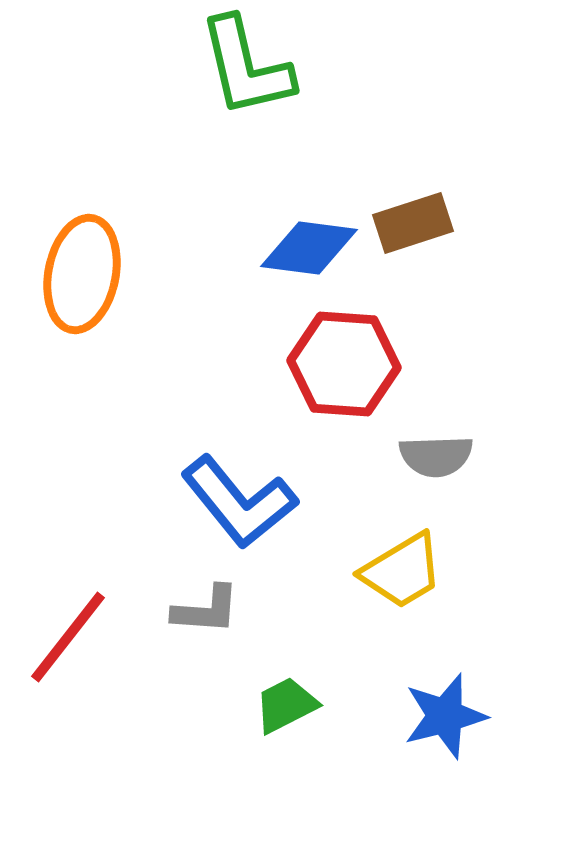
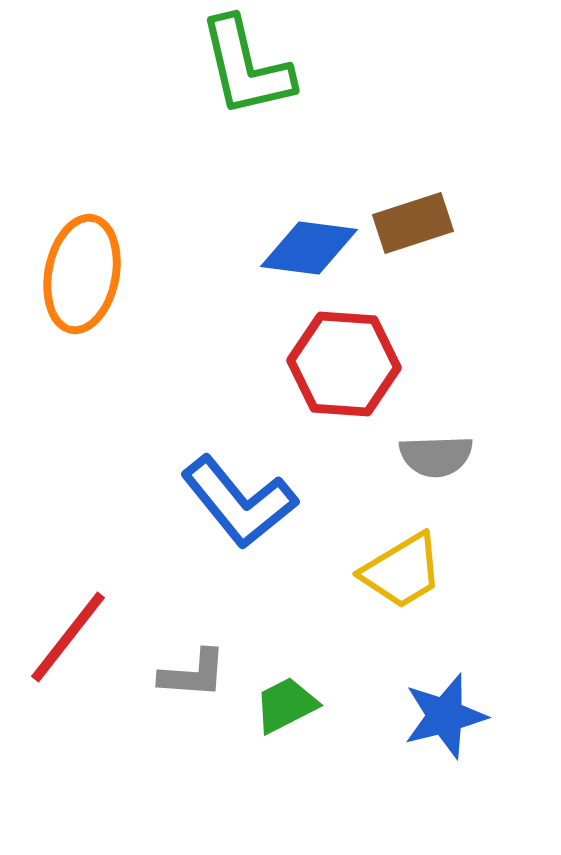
gray L-shape: moved 13 px left, 64 px down
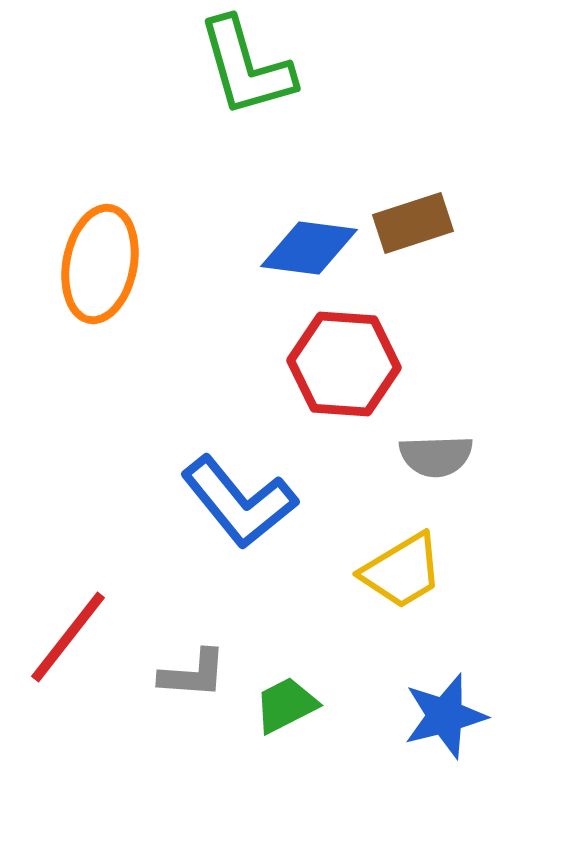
green L-shape: rotated 3 degrees counterclockwise
orange ellipse: moved 18 px right, 10 px up
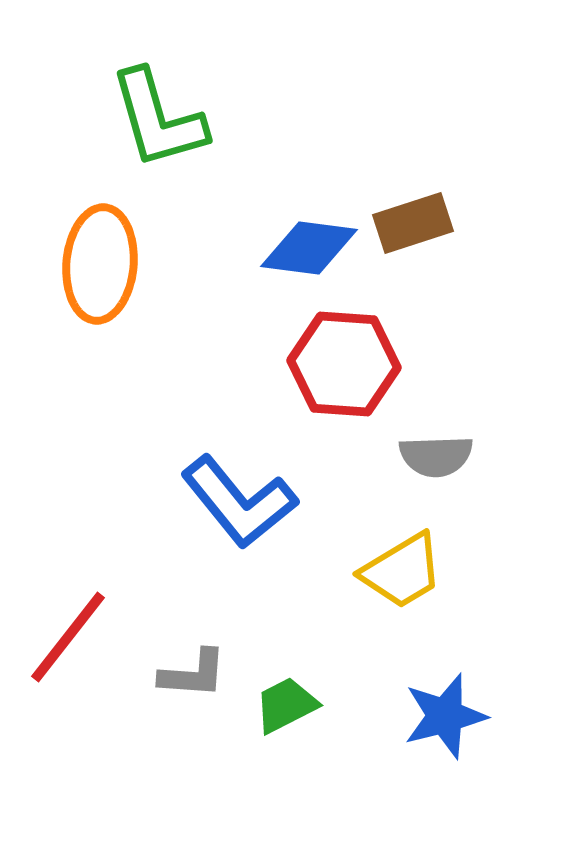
green L-shape: moved 88 px left, 52 px down
orange ellipse: rotated 6 degrees counterclockwise
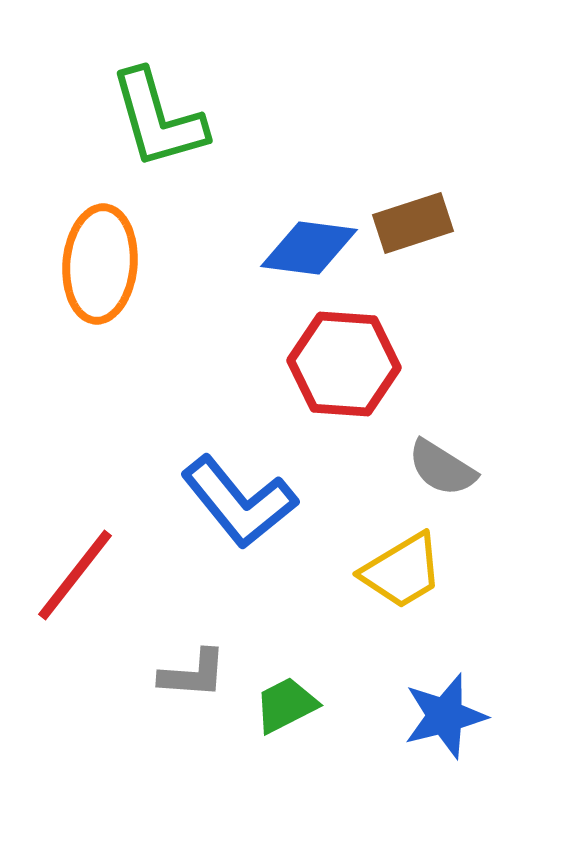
gray semicircle: moved 6 px right, 12 px down; rotated 34 degrees clockwise
red line: moved 7 px right, 62 px up
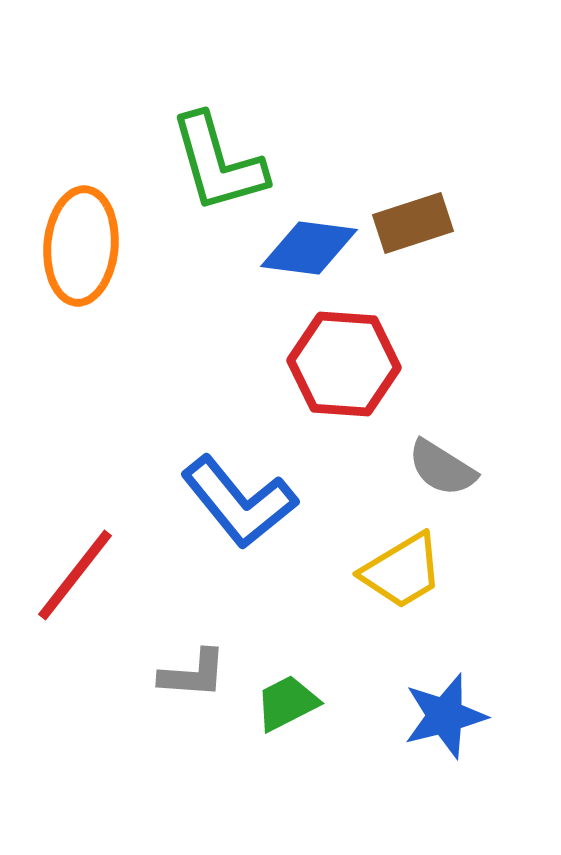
green L-shape: moved 60 px right, 44 px down
orange ellipse: moved 19 px left, 18 px up
green trapezoid: moved 1 px right, 2 px up
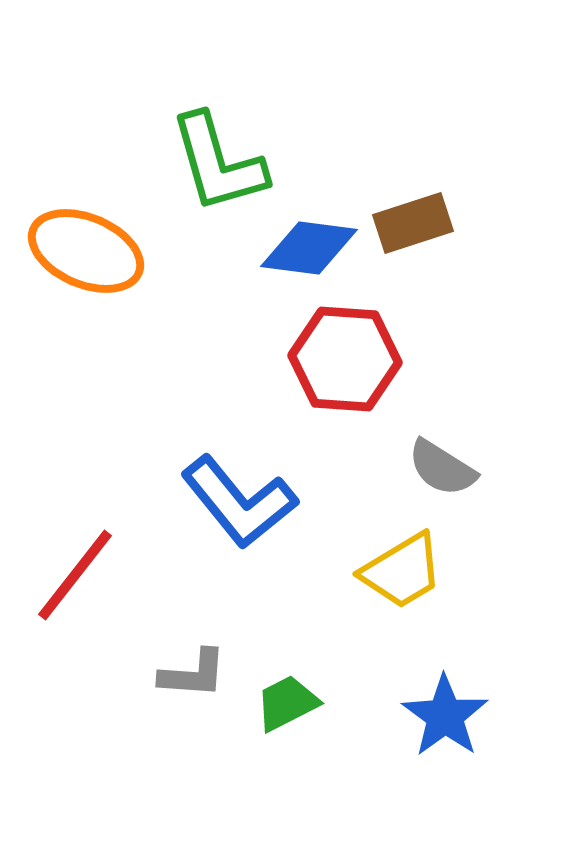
orange ellipse: moved 5 px right, 5 px down; rotated 72 degrees counterclockwise
red hexagon: moved 1 px right, 5 px up
blue star: rotated 22 degrees counterclockwise
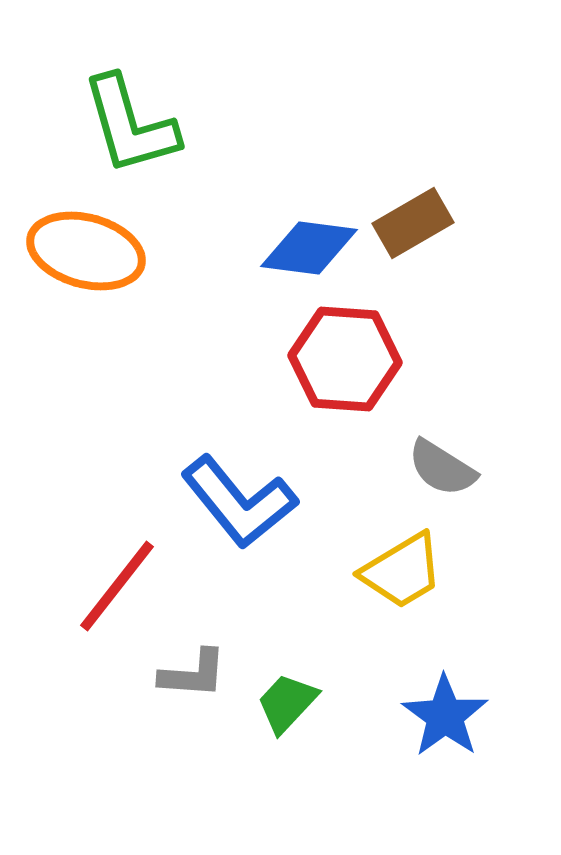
green L-shape: moved 88 px left, 38 px up
brown rectangle: rotated 12 degrees counterclockwise
orange ellipse: rotated 8 degrees counterclockwise
red line: moved 42 px right, 11 px down
green trapezoid: rotated 20 degrees counterclockwise
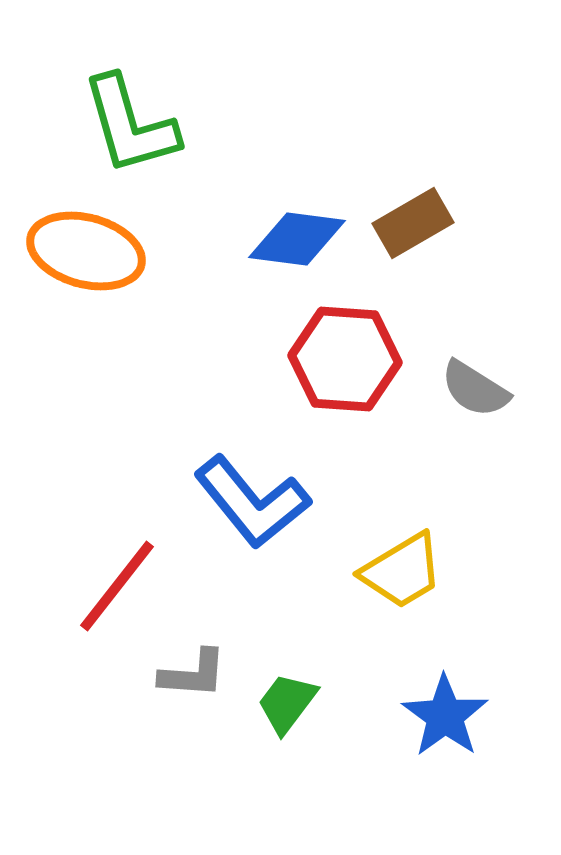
blue diamond: moved 12 px left, 9 px up
gray semicircle: moved 33 px right, 79 px up
blue L-shape: moved 13 px right
green trapezoid: rotated 6 degrees counterclockwise
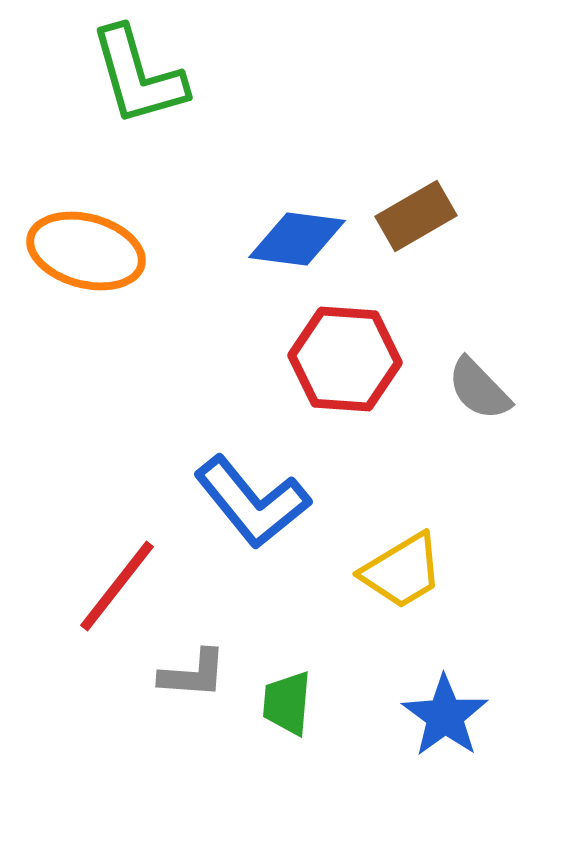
green L-shape: moved 8 px right, 49 px up
brown rectangle: moved 3 px right, 7 px up
gray semicircle: moved 4 px right; rotated 14 degrees clockwise
green trapezoid: rotated 32 degrees counterclockwise
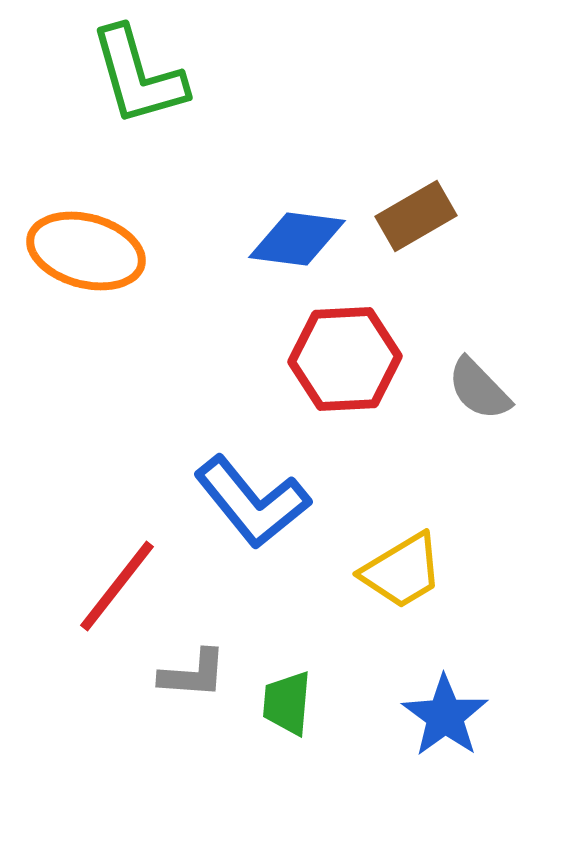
red hexagon: rotated 7 degrees counterclockwise
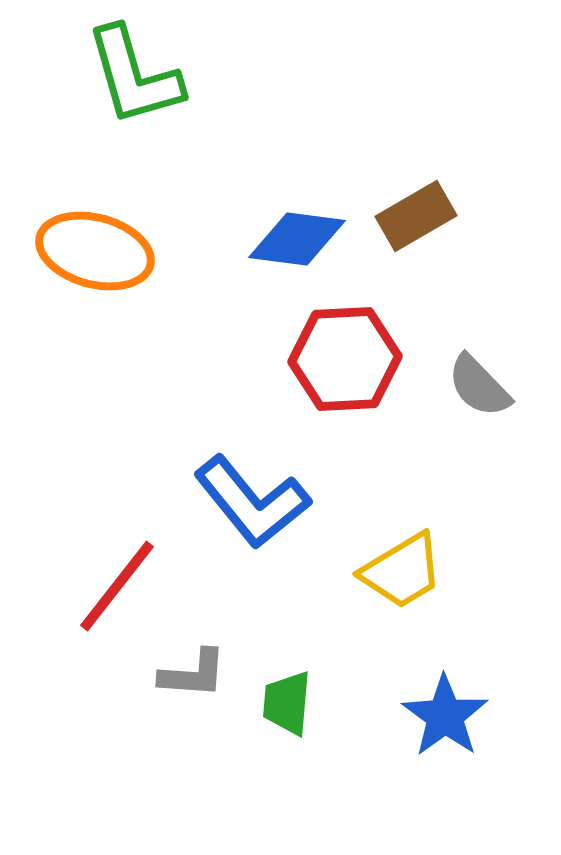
green L-shape: moved 4 px left
orange ellipse: moved 9 px right
gray semicircle: moved 3 px up
